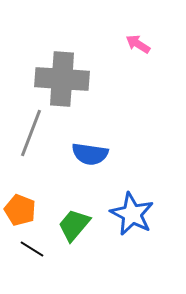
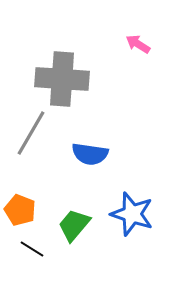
gray line: rotated 9 degrees clockwise
blue star: rotated 9 degrees counterclockwise
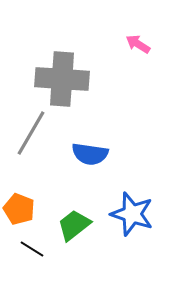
orange pentagon: moved 1 px left, 1 px up
green trapezoid: rotated 12 degrees clockwise
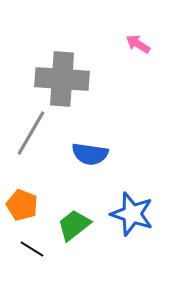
orange pentagon: moved 3 px right, 4 px up
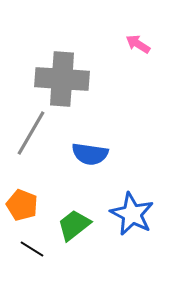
blue star: rotated 9 degrees clockwise
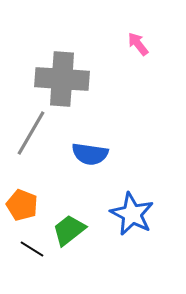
pink arrow: rotated 20 degrees clockwise
green trapezoid: moved 5 px left, 5 px down
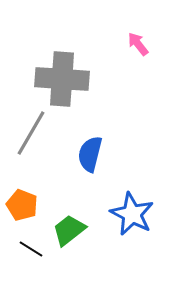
blue semicircle: rotated 96 degrees clockwise
black line: moved 1 px left
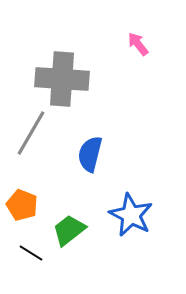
blue star: moved 1 px left, 1 px down
black line: moved 4 px down
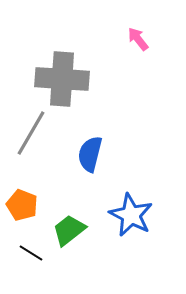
pink arrow: moved 5 px up
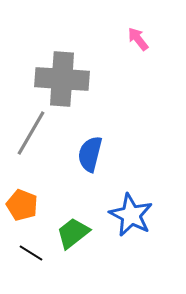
green trapezoid: moved 4 px right, 3 px down
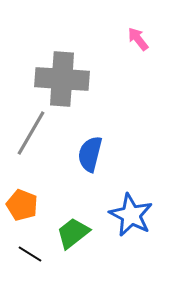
black line: moved 1 px left, 1 px down
